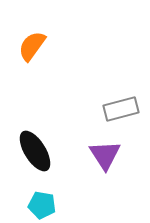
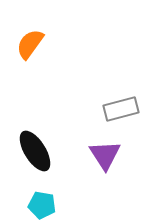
orange semicircle: moved 2 px left, 2 px up
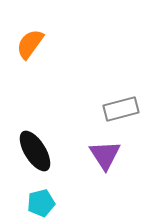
cyan pentagon: moved 1 px left, 2 px up; rotated 24 degrees counterclockwise
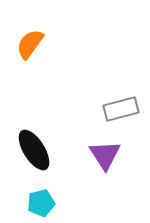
black ellipse: moved 1 px left, 1 px up
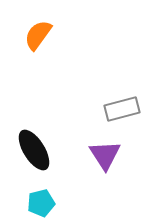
orange semicircle: moved 8 px right, 9 px up
gray rectangle: moved 1 px right
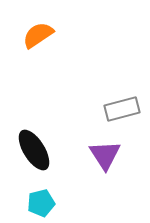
orange semicircle: rotated 20 degrees clockwise
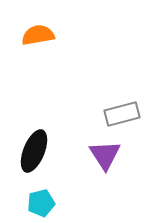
orange semicircle: rotated 24 degrees clockwise
gray rectangle: moved 5 px down
black ellipse: moved 1 px down; rotated 54 degrees clockwise
